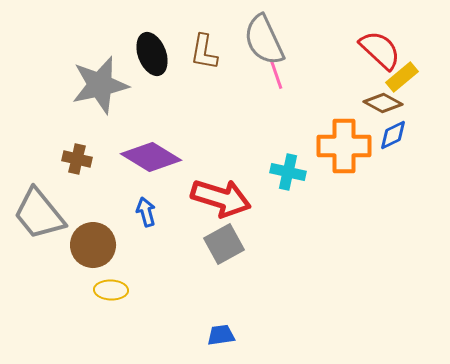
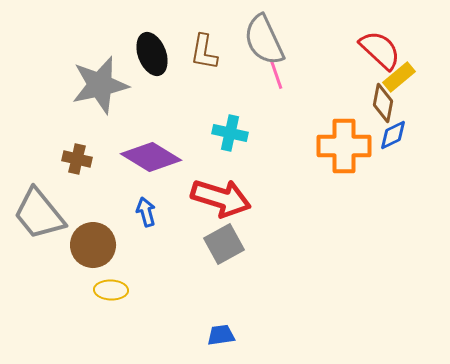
yellow rectangle: moved 3 px left
brown diamond: rotated 72 degrees clockwise
cyan cross: moved 58 px left, 39 px up
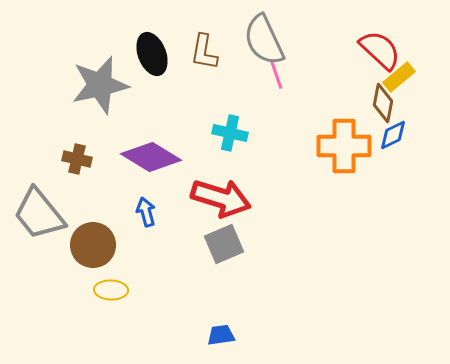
gray square: rotated 6 degrees clockwise
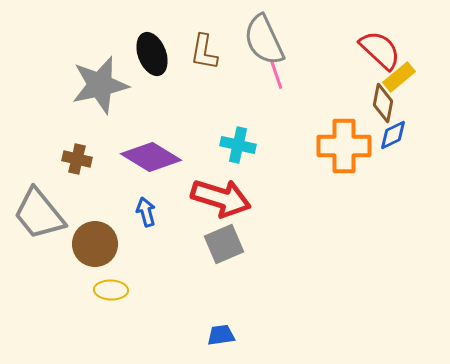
cyan cross: moved 8 px right, 12 px down
brown circle: moved 2 px right, 1 px up
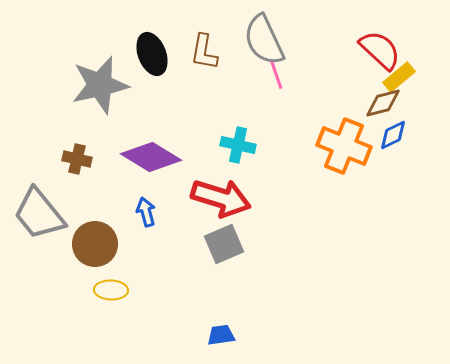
brown diamond: rotated 66 degrees clockwise
orange cross: rotated 22 degrees clockwise
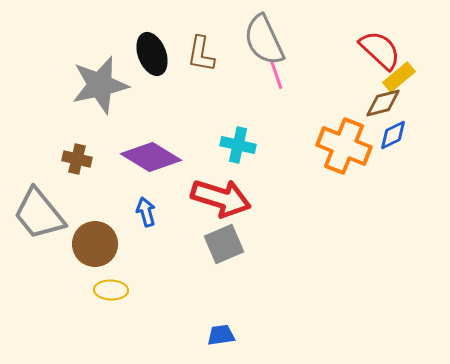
brown L-shape: moved 3 px left, 2 px down
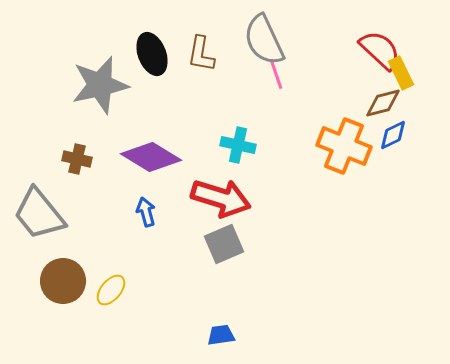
yellow rectangle: moved 2 px right, 4 px up; rotated 76 degrees counterclockwise
brown circle: moved 32 px left, 37 px down
yellow ellipse: rotated 52 degrees counterclockwise
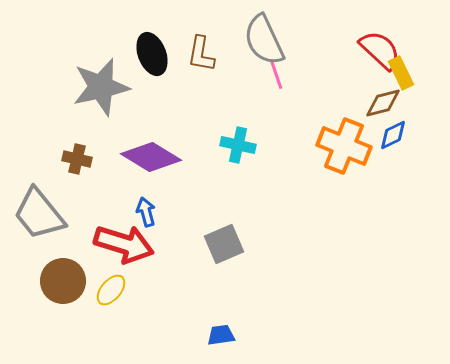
gray star: moved 1 px right, 2 px down
red arrow: moved 97 px left, 46 px down
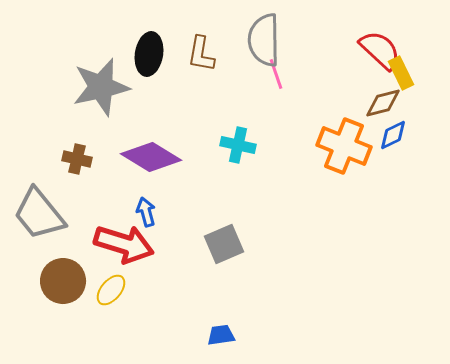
gray semicircle: rotated 24 degrees clockwise
black ellipse: moved 3 px left; rotated 30 degrees clockwise
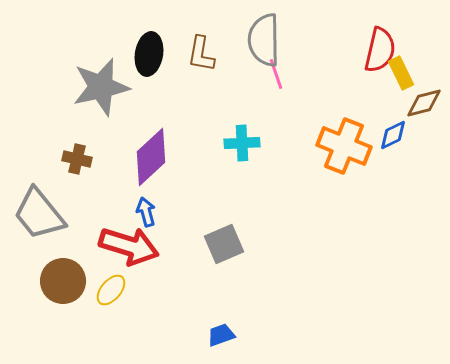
red semicircle: rotated 60 degrees clockwise
brown diamond: moved 41 px right
cyan cross: moved 4 px right, 2 px up; rotated 16 degrees counterclockwise
purple diamond: rotated 74 degrees counterclockwise
red arrow: moved 5 px right, 2 px down
blue trapezoid: rotated 12 degrees counterclockwise
